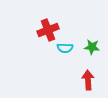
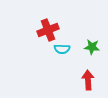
cyan semicircle: moved 3 px left, 1 px down
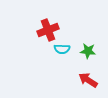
green star: moved 4 px left, 4 px down
red arrow: rotated 54 degrees counterclockwise
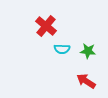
red cross: moved 2 px left, 4 px up; rotated 30 degrees counterclockwise
red arrow: moved 2 px left, 1 px down
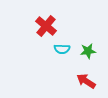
green star: rotated 14 degrees counterclockwise
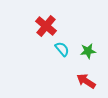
cyan semicircle: rotated 133 degrees counterclockwise
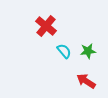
cyan semicircle: moved 2 px right, 2 px down
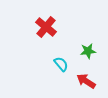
red cross: moved 1 px down
cyan semicircle: moved 3 px left, 13 px down
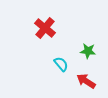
red cross: moved 1 px left, 1 px down
green star: rotated 14 degrees clockwise
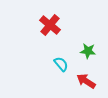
red cross: moved 5 px right, 3 px up
